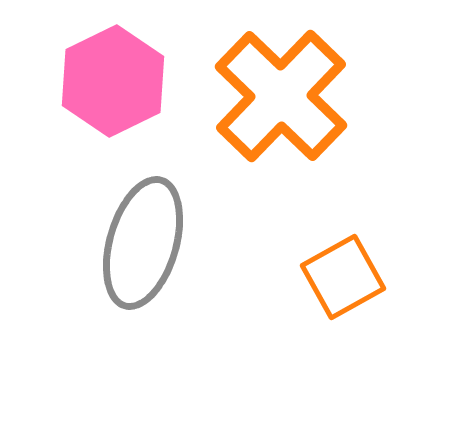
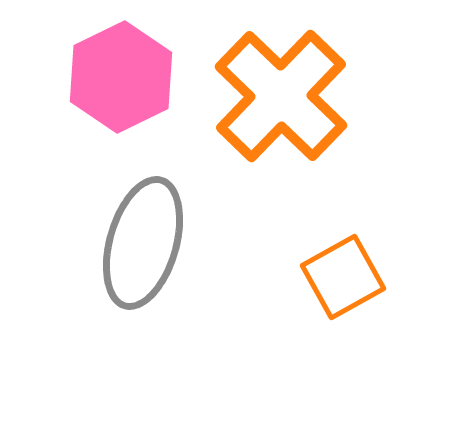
pink hexagon: moved 8 px right, 4 px up
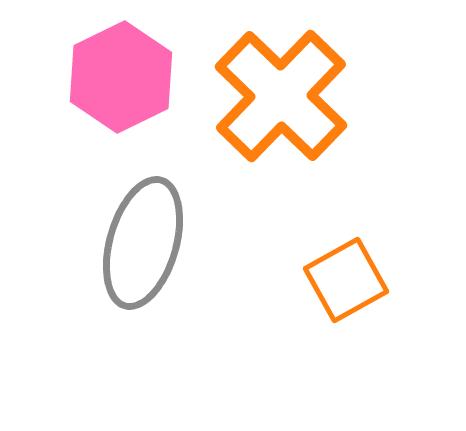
orange square: moved 3 px right, 3 px down
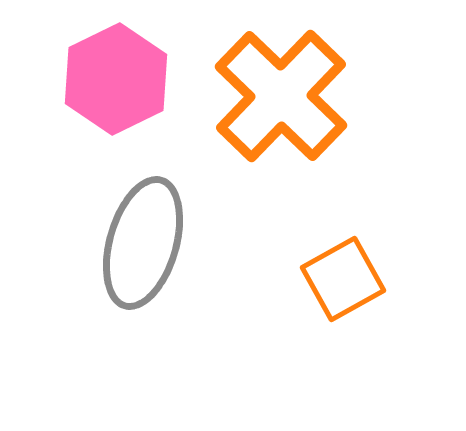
pink hexagon: moved 5 px left, 2 px down
orange square: moved 3 px left, 1 px up
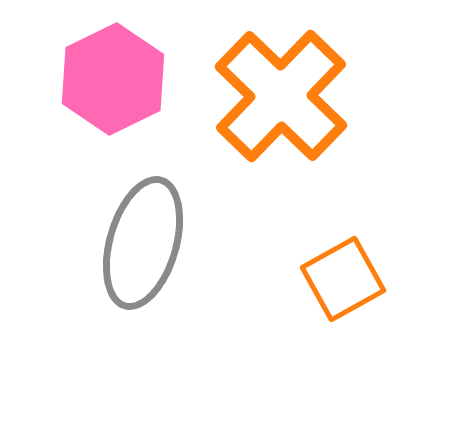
pink hexagon: moved 3 px left
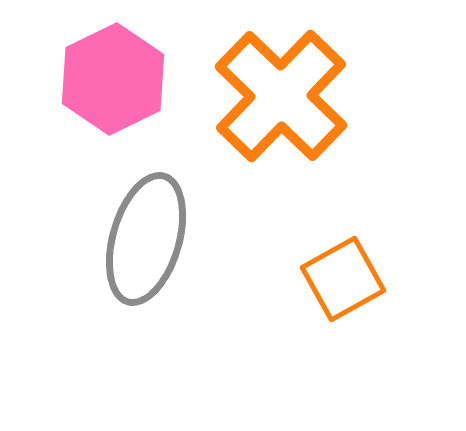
gray ellipse: moved 3 px right, 4 px up
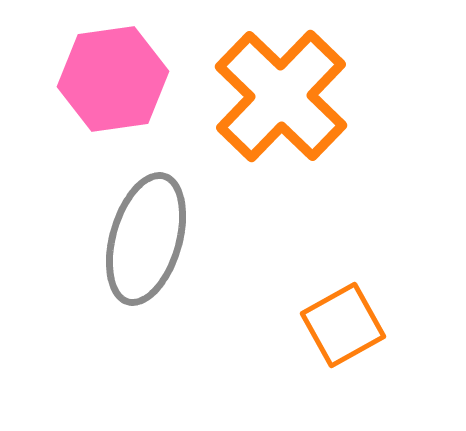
pink hexagon: rotated 18 degrees clockwise
orange square: moved 46 px down
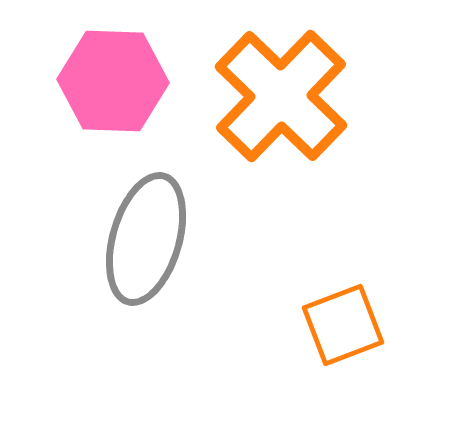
pink hexagon: moved 2 px down; rotated 10 degrees clockwise
orange square: rotated 8 degrees clockwise
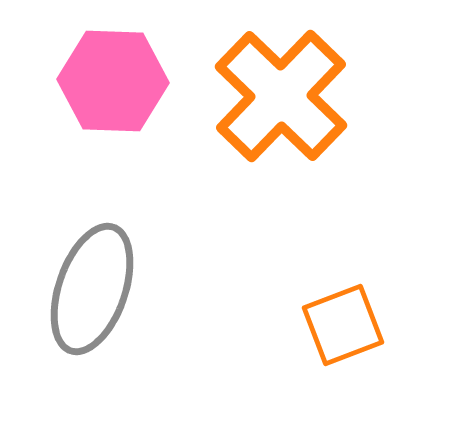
gray ellipse: moved 54 px left, 50 px down; rotated 3 degrees clockwise
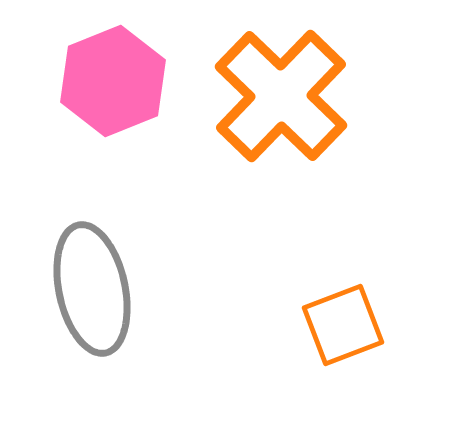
pink hexagon: rotated 24 degrees counterclockwise
gray ellipse: rotated 31 degrees counterclockwise
